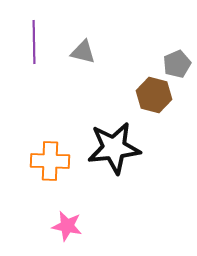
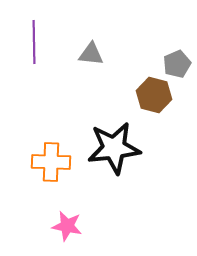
gray triangle: moved 8 px right, 2 px down; rotated 8 degrees counterclockwise
orange cross: moved 1 px right, 1 px down
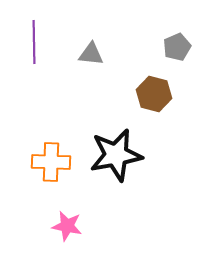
gray pentagon: moved 17 px up
brown hexagon: moved 1 px up
black star: moved 2 px right, 7 px down; rotated 4 degrees counterclockwise
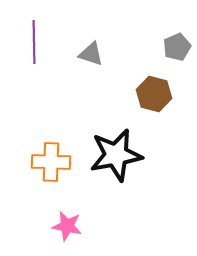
gray triangle: rotated 12 degrees clockwise
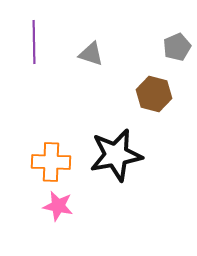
pink star: moved 9 px left, 20 px up
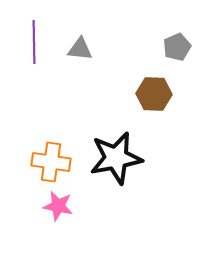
gray triangle: moved 11 px left, 5 px up; rotated 12 degrees counterclockwise
brown hexagon: rotated 12 degrees counterclockwise
black star: moved 3 px down
orange cross: rotated 6 degrees clockwise
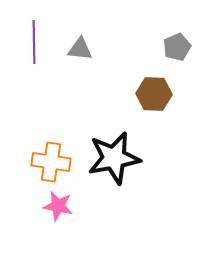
black star: moved 2 px left
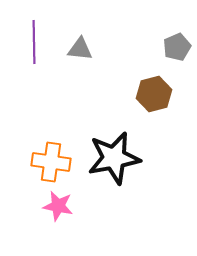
brown hexagon: rotated 16 degrees counterclockwise
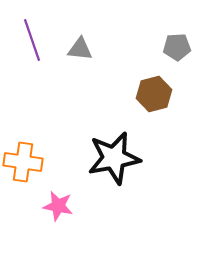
purple line: moved 2 px left, 2 px up; rotated 18 degrees counterclockwise
gray pentagon: rotated 20 degrees clockwise
orange cross: moved 28 px left
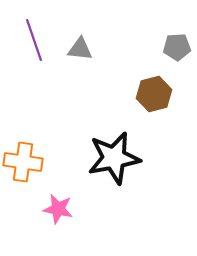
purple line: moved 2 px right
pink star: moved 3 px down
